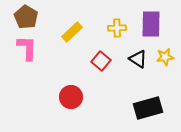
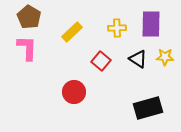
brown pentagon: moved 3 px right
yellow star: rotated 12 degrees clockwise
red circle: moved 3 px right, 5 px up
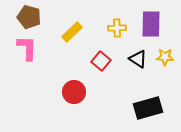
brown pentagon: rotated 15 degrees counterclockwise
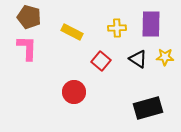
yellow rectangle: rotated 70 degrees clockwise
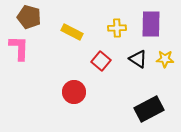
pink L-shape: moved 8 px left
yellow star: moved 2 px down
black rectangle: moved 1 px right, 1 px down; rotated 12 degrees counterclockwise
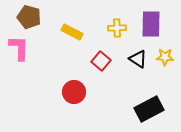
yellow star: moved 2 px up
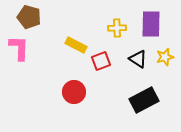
yellow rectangle: moved 4 px right, 13 px down
yellow star: rotated 18 degrees counterclockwise
red square: rotated 30 degrees clockwise
black rectangle: moved 5 px left, 9 px up
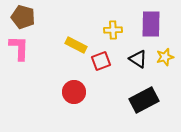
brown pentagon: moved 6 px left
yellow cross: moved 4 px left, 2 px down
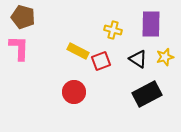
yellow cross: rotated 18 degrees clockwise
yellow rectangle: moved 2 px right, 6 px down
black rectangle: moved 3 px right, 6 px up
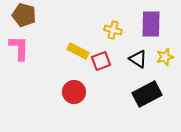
brown pentagon: moved 1 px right, 2 px up
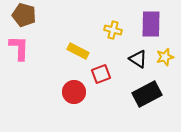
red square: moved 13 px down
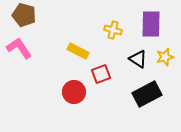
pink L-shape: rotated 36 degrees counterclockwise
